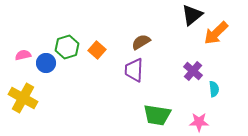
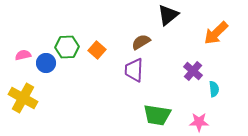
black triangle: moved 24 px left
green hexagon: rotated 15 degrees clockwise
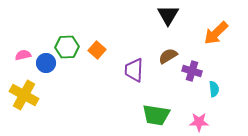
black triangle: rotated 20 degrees counterclockwise
brown semicircle: moved 27 px right, 14 px down
purple cross: moved 1 px left; rotated 24 degrees counterclockwise
yellow cross: moved 1 px right, 3 px up
green trapezoid: moved 1 px left
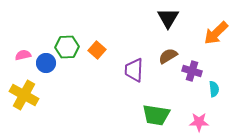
black triangle: moved 3 px down
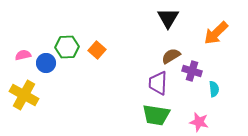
brown semicircle: moved 3 px right
purple trapezoid: moved 24 px right, 13 px down
pink star: rotated 12 degrees clockwise
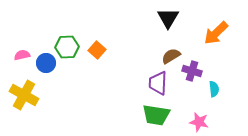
pink semicircle: moved 1 px left
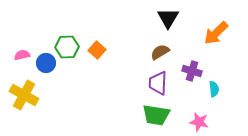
brown semicircle: moved 11 px left, 4 px up
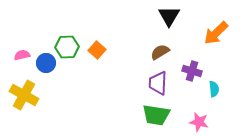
black triangle: moved 1 px right, 2 px up
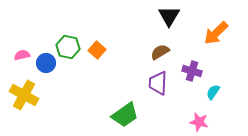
green hexagon: moved 1 px right; rotated 15 degrees clockwise
cyan semicircle: moved 1 px left, 3 px down; rotated 140 degrees counterclockwise
green trapezoid: moved 31 px left; rotated 44 degrees counterclockwise
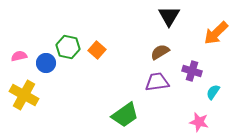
pink semicircle: moved 3 px left, 1 px down
purple trapezoid: moved 1 px left, 1 px up; rotated 80 degrees clockwise
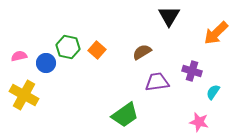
brown semicircle: moved 18 px left
